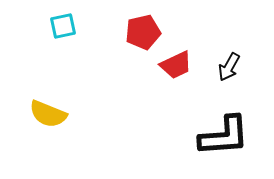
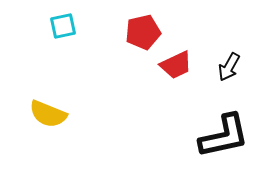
black L-shape: rotated 8 degrees counterclockwise
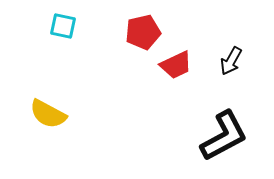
cyan square: rotated 24 degrees clockwise
black arrow: moved 2 px right, 6 px up
yellow semicircle: rotated 6 degrees clockwise
black L-shape: rotated 16 degrees counterclockwise
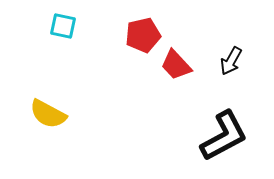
red pentagon: moved 3 px down
red trapezoid: rotated 72 degrees clockwise
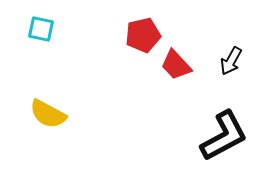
cyan square: moved 22 px left, 3 px down
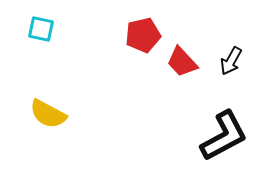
red trapezoid: moved 6 px right, 3 px up
